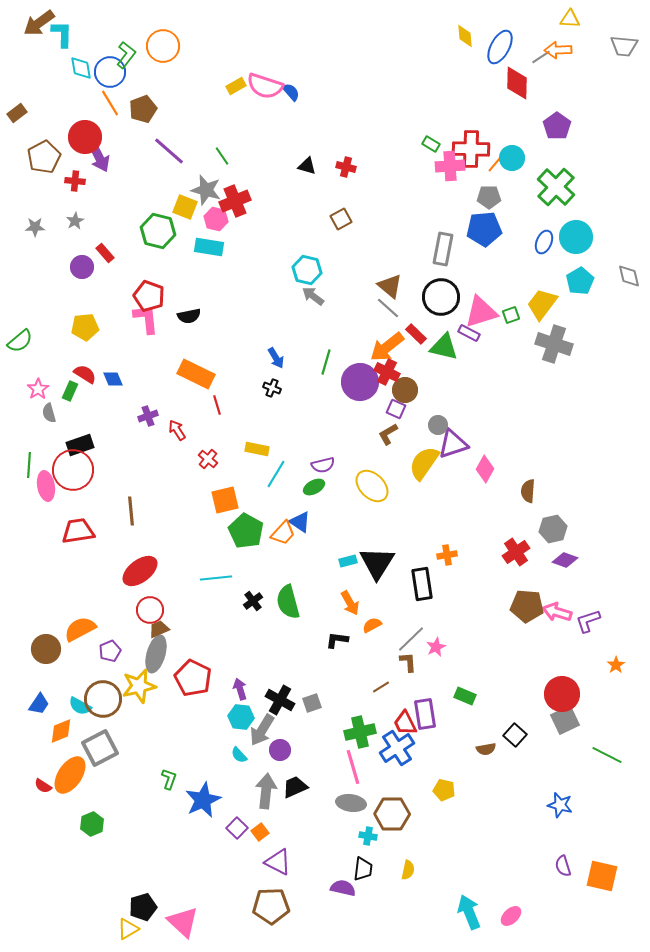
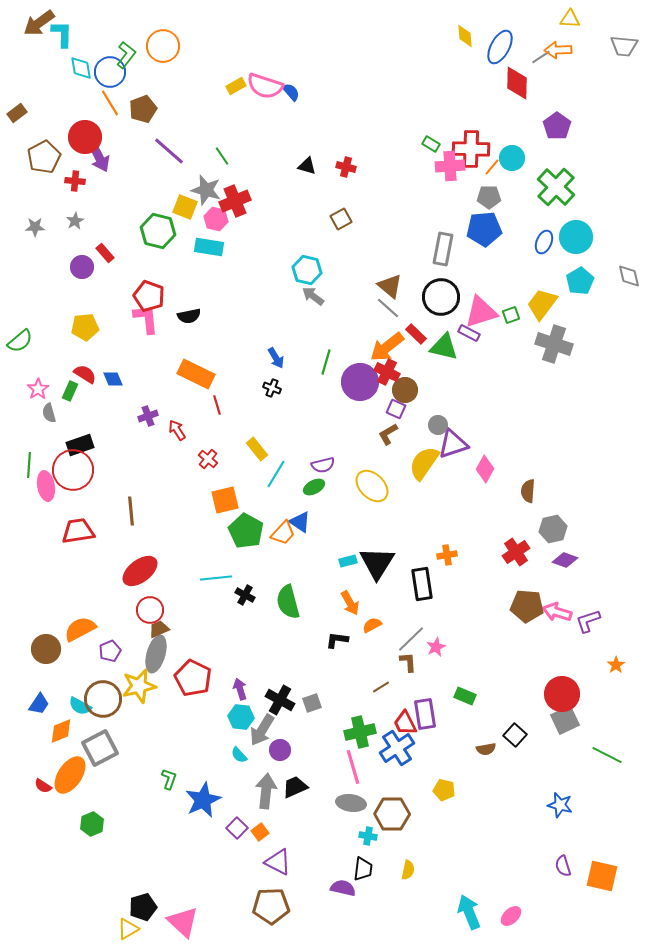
orange line at (495, 164): moved 3 px left, 3 px down
yellow rectangle at (257, 449): rotated 40 degrees clockwise
black cross at (253, 601): moved 8 px left, 6 px up; rotated 24 degrees counterclockwise
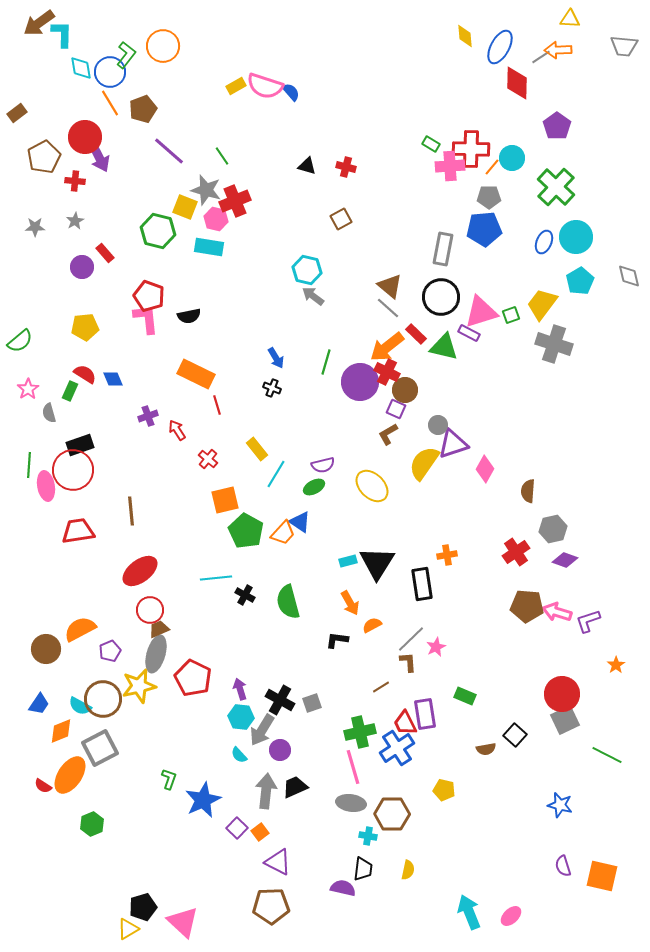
pink star at (38, 389): moved 10 px left
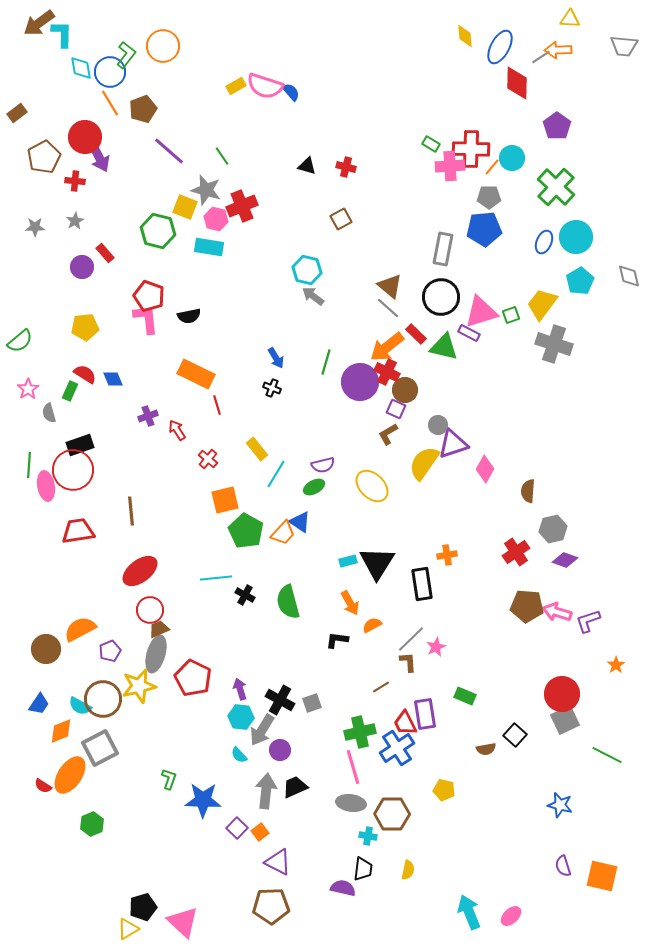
red cross at (235, 201): moved 7 px right, 5 px down
blue star at (203, 800): rotated 27 degrees clockwise
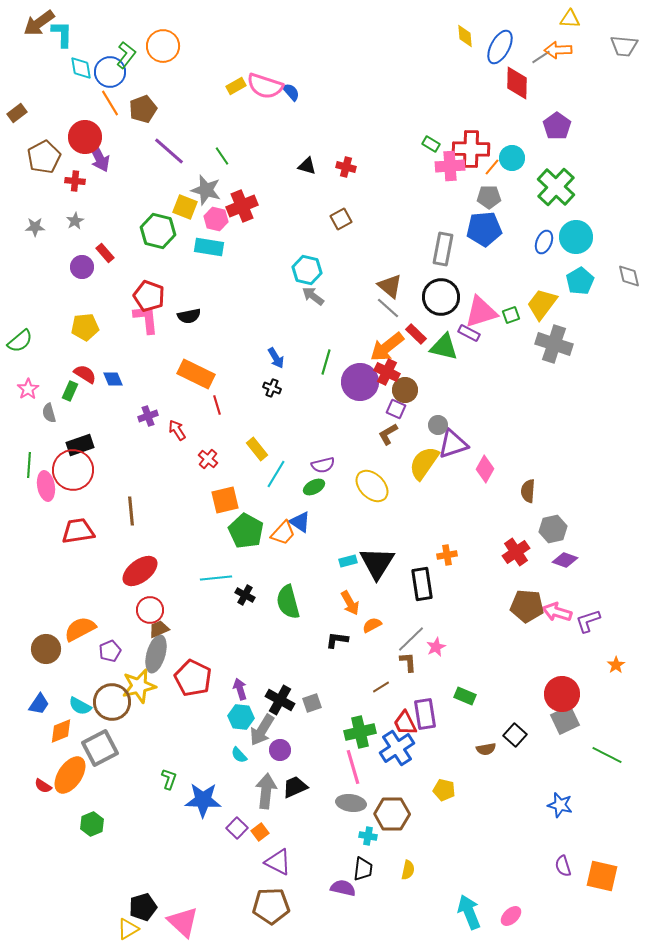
brown circle at (103, 699): moved 9 px right, 3 px down
